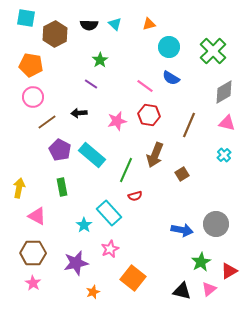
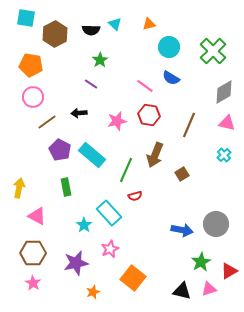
black semicircle at (89, 25): moved 2 px right, 5 px down
green rectangle at (62, 187): moved 4 px right
pink triangle at (209, 289): rotated 21 degrees clockwise
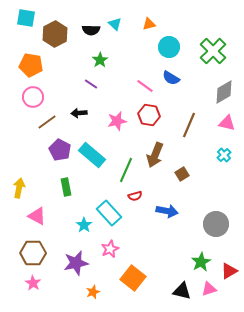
blue arrow at (182, 230): moved 15 px left, 19 px up
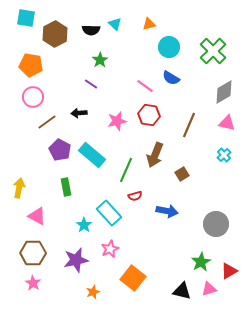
purple star at (76, 263): moved 3 px up
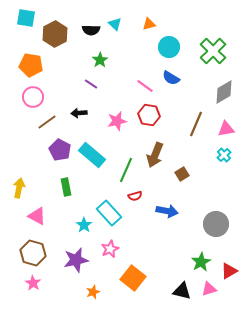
pink triangle at (227, 123): moved 1 px left, 6 px down; rotated 24 degrees counterclockwise
brown line at (189, 125): moved 7 px right, 1 px up
brown hexagon at (33, 253): rotated 15 degrees clockwise
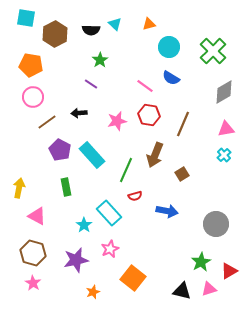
brown line at (196, 124): moved 13 px left
cyan rectangle at (92, 155): rotated 8 degrees clockwise
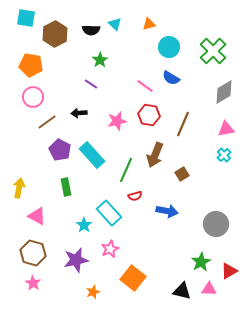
pink triangle at (209, 289): rotated 21 degrees clockwise
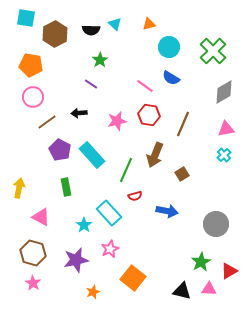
pink triangle at (37, 216): moved 4 px right, 1 px down
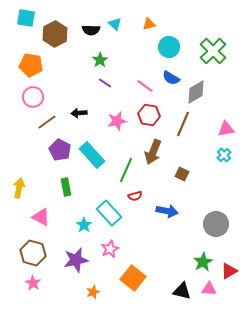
purple line at (91, 84): moved 14 px right, 1 px up
gray diamond at (224, 92): moved 28 px left
brown arrow at (155, 155): moved 2 px left, 3 px up
brown square at (182, 174): rotated 32 degrees counterclockwise
green star at (201, 262): moved 2 px right
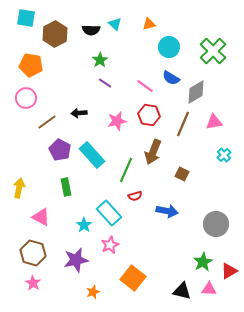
pink circle at (33, 97): moved 7 px left, 1 px down
pink triangle at (226, 129): moved 12 px left, 7 px up
pink star at (110, 249): moved 4 px up
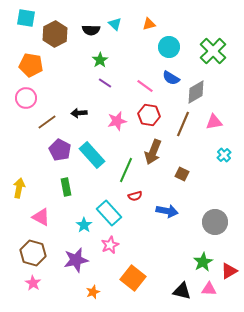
gray circle at (216, 224): moved 1 px left, 2 px up
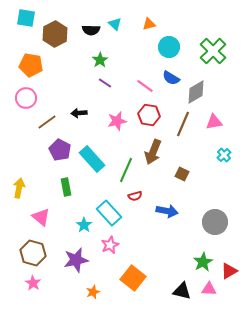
cyan rectangle at (92, 155): moved 4 px down
pink triangle at (41, 217): rotated 12 degrees clockwise
